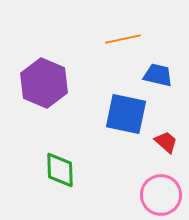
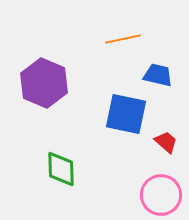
green diamond: moved 1 px right, 1 px up
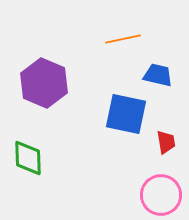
red trapezoid: rotated 40 degrees clockwise
green diamond: moved 33 px left, 11 px up
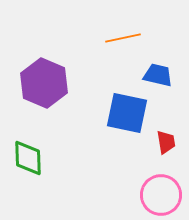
orange line: moved 1 px up
blue square: moved 1 px right, 1 px up
